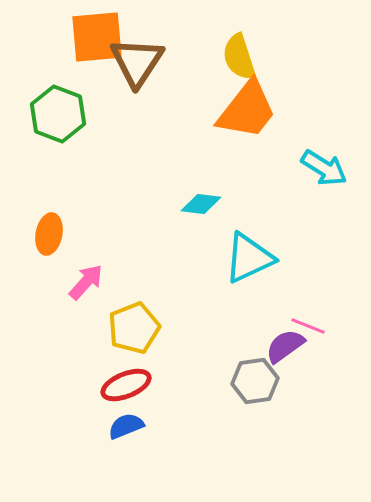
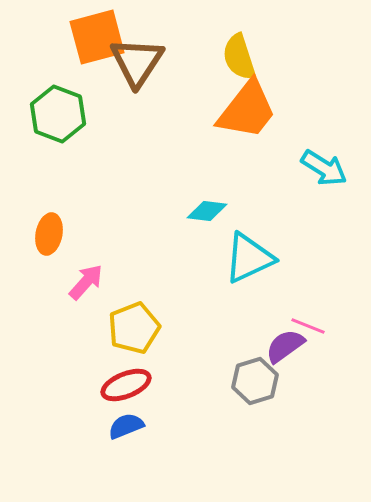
orange square: rotated 10 degrees counterclockwise
cyan diamond: moved 6 px right, 7 px down
gray hexagon: rotated 9 degrees counterclockwise
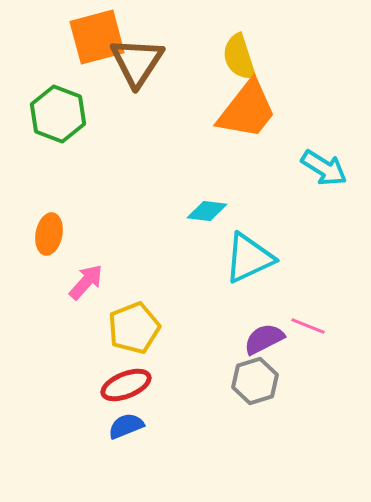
purple semicircle: moved 21 px left, 7 px up; rotated 9 degrees clockwise
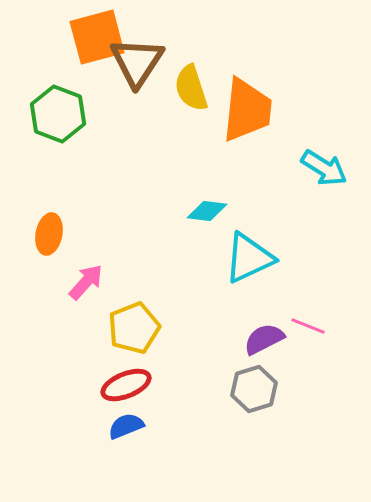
yellow semicircle: moved 48 px left, 31 px down
orange trapezoid: rotated 32 degrees counterclockwise
gray hexagon: moved 1 px left, 8 px down
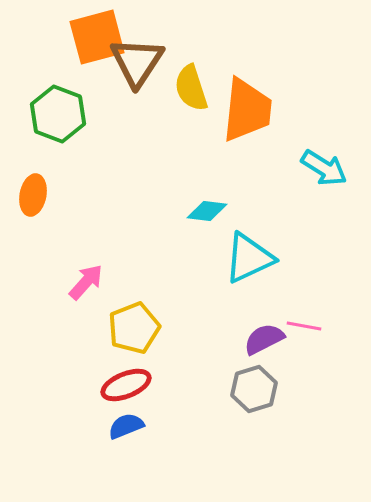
orange ellipse: moved 16 px left, 39 px up
pink line: moved 4 px left; rotated 12 degrees counterclockwise
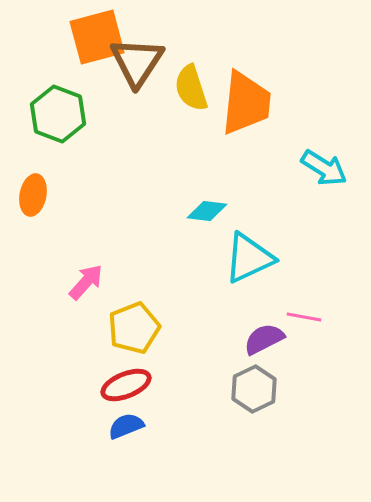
orange trapezoid: moved 1 px left, 7 px up
pink line: moved 9 px up
gray hexagon: rotated 9 degrees counterclockwise
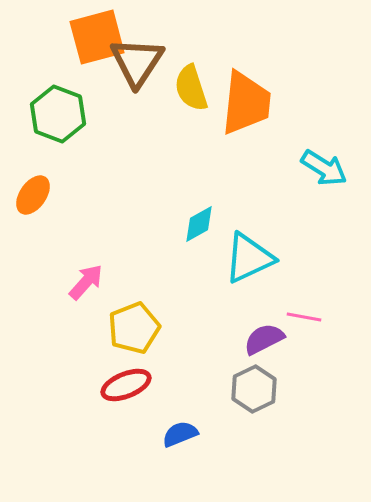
orange ellipse: rotated 24 degrees clockwise
cyan diamond: moved 8 px left, 13 px down; rotated 36 degrees counterclockwise
blue semicircle: moved 54 px right, 8 px down
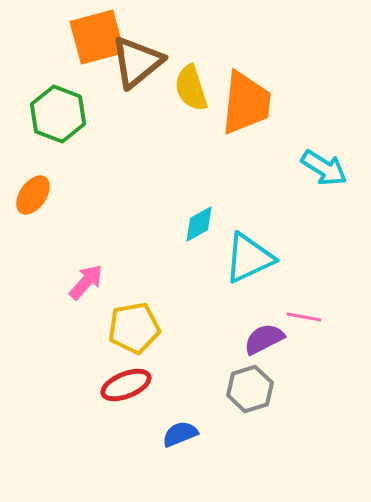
brown triangle: rotated 18 degrees clockwise
yellow pentagon: rotated 12 degrees clockwise
gray hexagon: moved 4 px left; rotated 9 degrees clockwise
